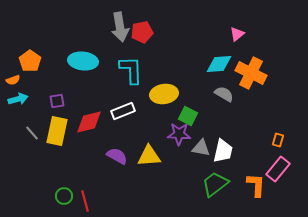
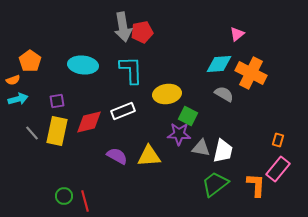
gray arrow: moved 3 px right
cyan ellipse: moved 4 px down
yellow ellipse: moved 3 px right
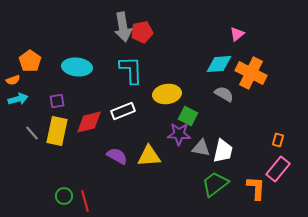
cyan ellipse: moved 6 px left, 2 px down
orange L-shape: moved 3 px down
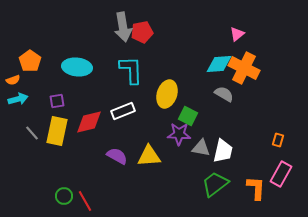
orange cross: moved 7 px left, 5 px up
yellow ellipse: rotated 64 degrees counterclockwise
pink rectangle: moved 3 px right, 5 px down; rotated 10 degrees counterclockwise
red line: rotated 15 degrees counterclockwise
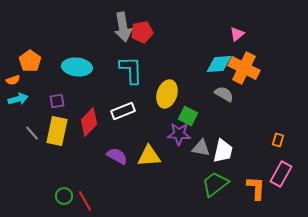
red diamond: rotated 32 degrees counterclockwise
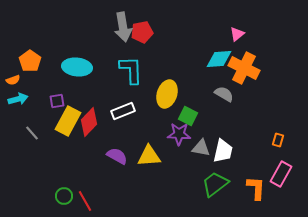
cyan diamond: moved 5 px up
yellow rectangle: moved 11 px right, 10 px up; rotated 16 degrees clockwise
